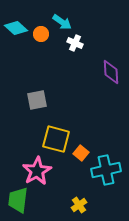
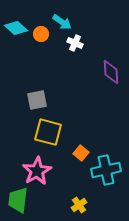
yellow square: moved 8 px left, 7 px up
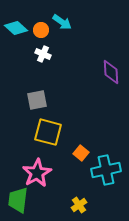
orange circle: moved 4 px up
white cross: moved 32 px left, 11 px down
pink star: moved 2 px down
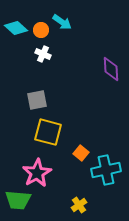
purple diamond: moved 3 px up
green trapezoid: rotated 92 degrees counterclockwise
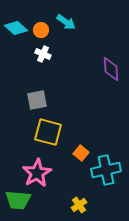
cyan arrow: moved 4 px right
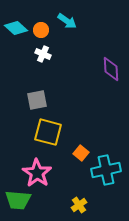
cyan arrow: moved 1 px right, 1 px up
pink star: rotated 8 degrees counterclockwise
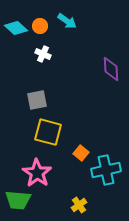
orange circle: moved 1 px left, 4 px up
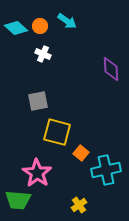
gray square: moved 1 px right, 1 px down
yellow square: moved 9 px right
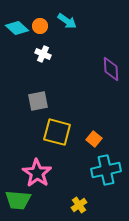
cyan diamond: moved 1 px right
orange square: moved 13 px right, 14 px up
